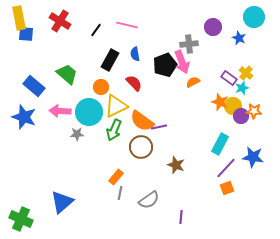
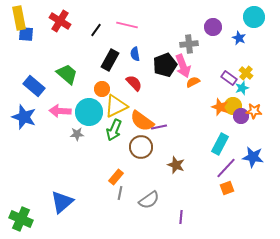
pink arrow at (182, 62): moved 1 px right, 4 px down
orange circle at (101, 87): moved 1 px right, 2 px down
orange star at (220, 102): moved 5 px down
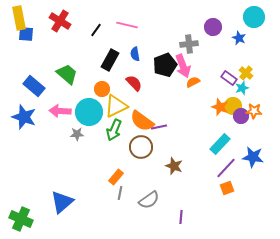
cyan rectangle at (220, 144): rotated 15 degrees clockwise
brown star at (176, 165): moved 2 px left, 1 px down
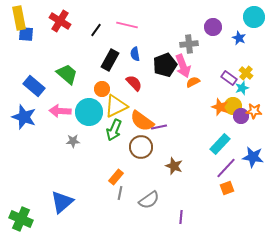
gray star at (77, 134): moved 4 px left, 7 px down
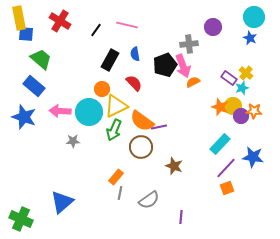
blue star at (239, 38): moved 11 px right
green trapezoid at (67, 74): moved 26 px left, 15 px up
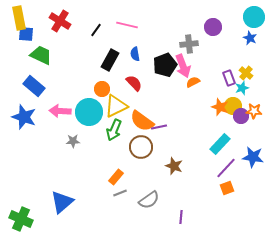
green trapezoid at (41, 59): moved 4 px up; rotated 15 degrees counterclockwise
purple rectangle at (229, 78): rotated 35 degrees clockwise
gray line at (120, 193): rotated 56 degrees clockwise
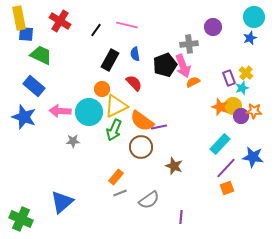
blue star at (250, 38): rotated 24 degrees clockwise
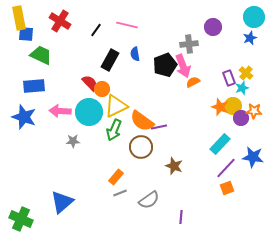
red semicircle at (134, 83): moved 44 px left
blue rectangle at (34, 86): rotated 45 degrees counterclockwise
purple circle at (241, 116): moved 2 px down
